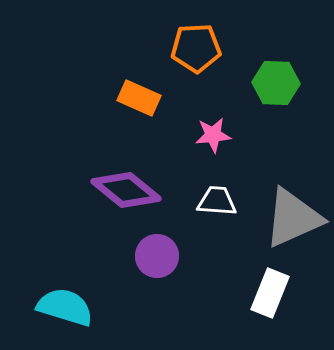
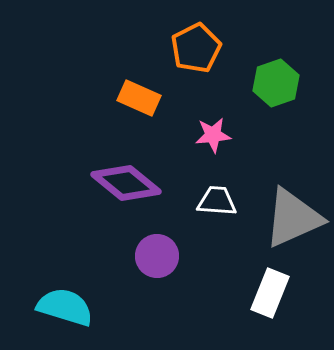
orange pentagon: rotated 24 degrees counterclockwise
green hexagon: rotated 21 degrees counterclockwise
purple diamond: moved 7 px up
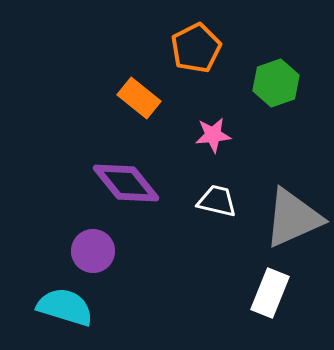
orange rectangle: rotated 15 degrees clockwise
purple diamond: rotated 12 degrees clockwise
white trapezoid: rotated 9 degrees clockwise
purple circle: moved 64 px left, 5 px up
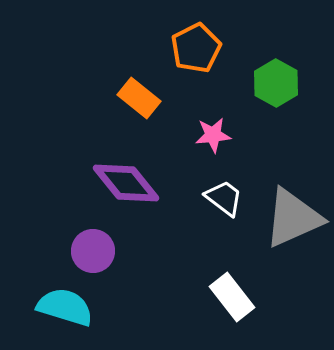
green hexagon: rotated 12 degrees counterclockwise
white trapezoid: moved 7 px right, 3 px up; rotated 24 degrees clockwise
white rectangle: moved 38 px left, 4 px down; rotated 60 degrees counterclockwise
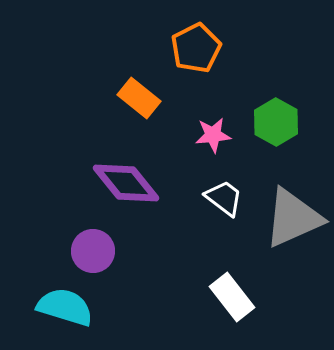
green hexagon: moved 39 px down
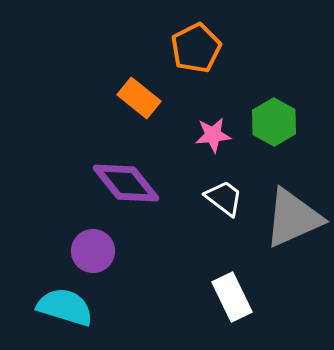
green hexagon: moved 2 px left
white rectangle: rotated 12 degrees clockwise
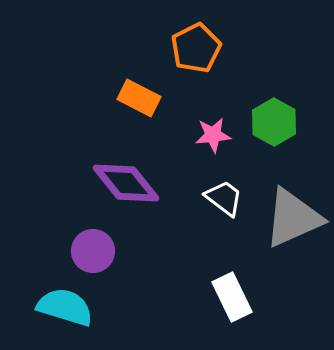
orange rectangle: rotated 12 degrees counterclockwise
